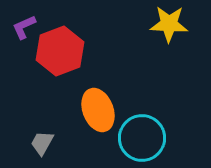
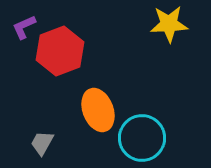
yellow star: rotated 6 degrees counterclockwise
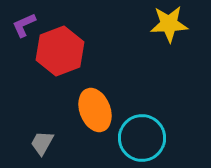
purple L-shape: moved 2 px up
orange ellipse: moved 3 px left
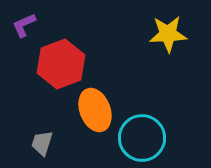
yellow star: moved 1 px left, 10 px down
red hexagon: moved 1 px right, 13 px down
gray trapezoid: rotated 12 degrees counterclockwise
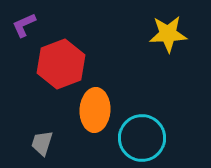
orange ellipse: rotated 24 degrees clockwise
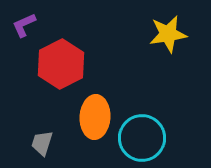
yellow star: rotated 6 degrees counterclockwise
red hexagon: rotated 6 degrees counterclockwise
orange ellipse: moved 7 px down
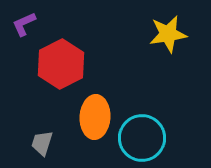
purple L-shape: moved 1 px up
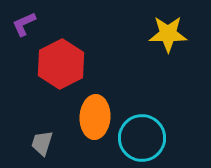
yellow star: rotated 9 degrees clockwise
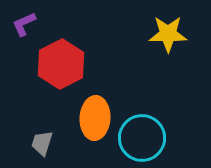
orange ellipse: moved 1 px down
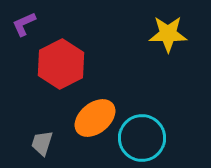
orange ellipse: rotated 48 degrees clockwise
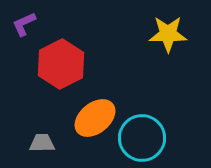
gray trapezoid: rotated 72 degrees clockwise
